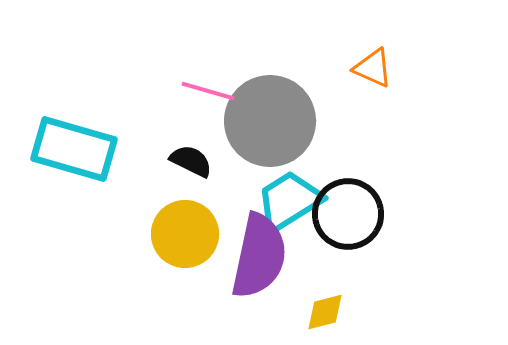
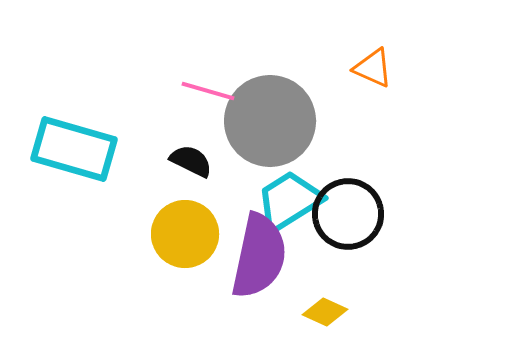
yellow diamond: rotated 39 degrees clockwise
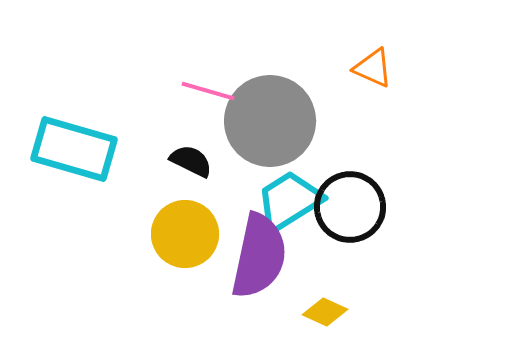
black circle: moved 2 px right, 7 px up
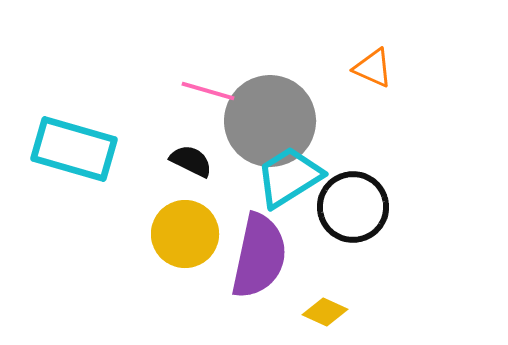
cyan trapezoid: moved 24 px up
black circle: moved 3 px right
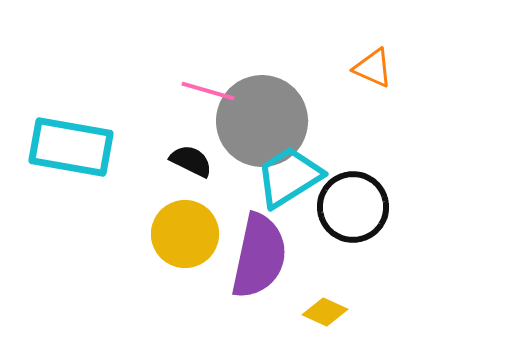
gray circle: moved 8 px left
cyan rectangle: moved 3 px left, 2 px up; rotated 6 degrees counterclockwise
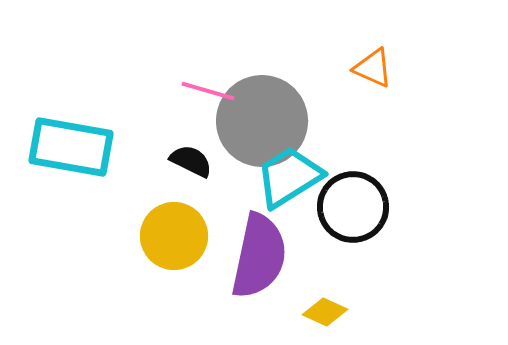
yellow circle: moved 11 px left, 2 px down
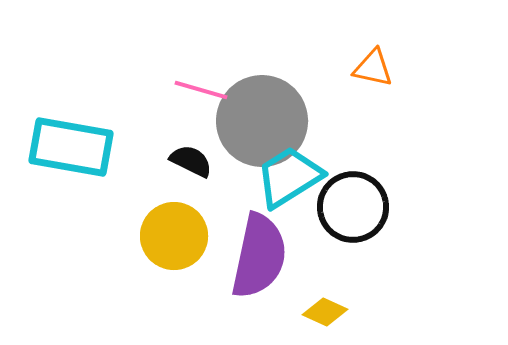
orange triangle: rotated 12 degrees counterclockwise
pink line: moved 7 px left, 1 px up
